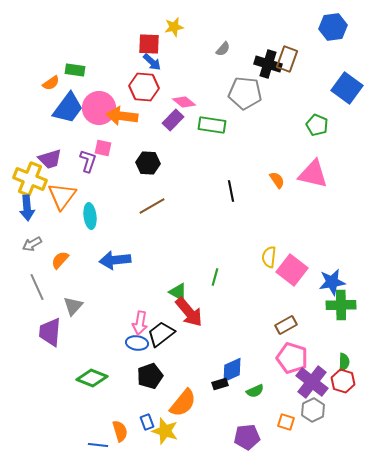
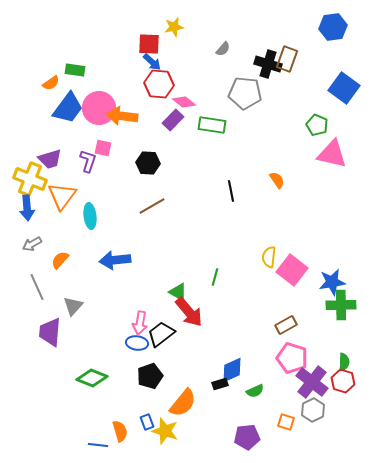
red hexagon at (144, 87): moved 15 px right, 3 px up
blue square at (347, 88): moved 3 px left
pink triangle at (313, 174): moved 19 px right, 20 px up
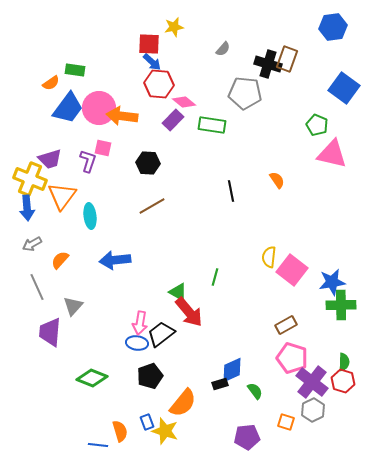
green semicircle at (255, 391): rotated 102 degrees counterclockwise
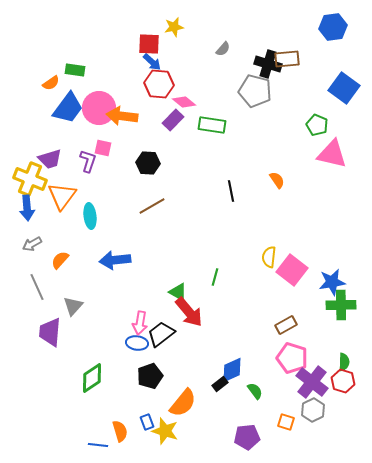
brown rectangle at (287, 59): rotated 65 degrees clockwise
gray pentagon at (245, 93): moved 10 px right, 2 px up; rotated 8 degrees clockwise
green diamond at (92, 378): rotated 56 degrees counterclockwise
black rectangle at (220, 384): rotated 21 degrees counterclockwise
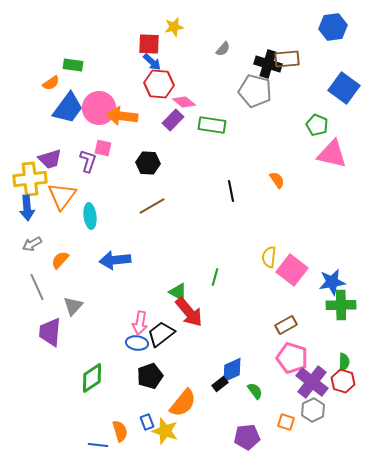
green rectangle at (75, 70): moved 2 px left, 5 px up
yellow cross at (30, 179): rotated 28 degrees counterclockwise
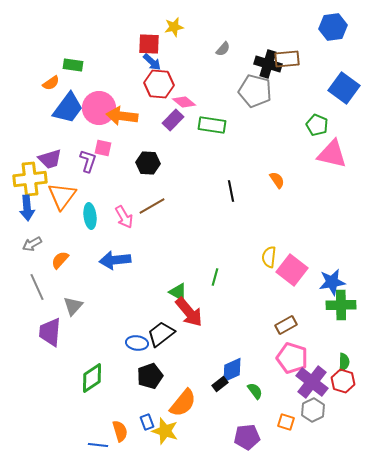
pink arrow at (140, 323): moved 16 px left, 106 px up; rotated 40 degrees counterclockwise
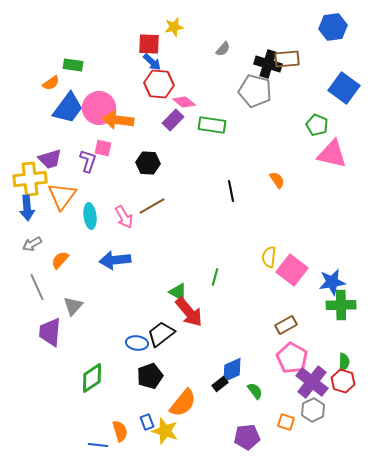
orange arrow at (122, 116): moved 4 px left, 4 px down
pink pentagon at (292, 358): rotated 12 degrees clockwise
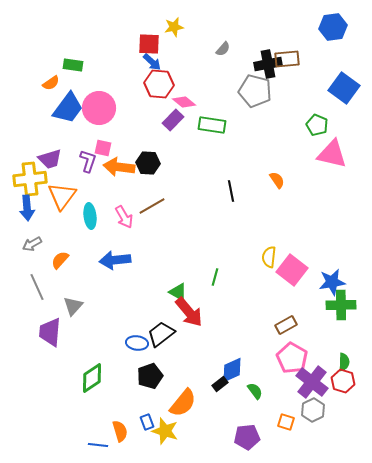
black cross at (268, 64): rotated 28 degrees counterclockwise
orange arrow at (118, 120): moved 1 px right, 47 px down
